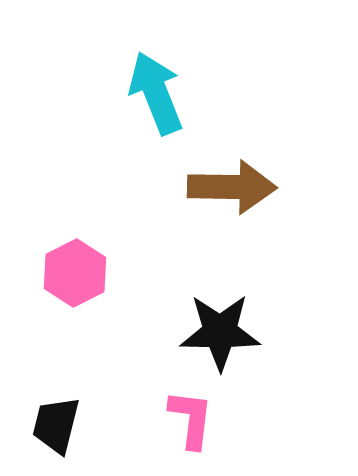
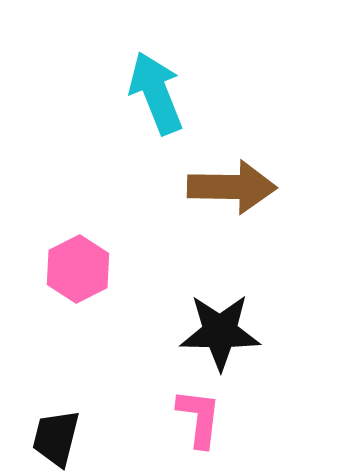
pink hexagon: moved 3 px right, 4 px up
pink L-shape: moved 8 px right, 1 px up
black trapezoid: moved 13 px down
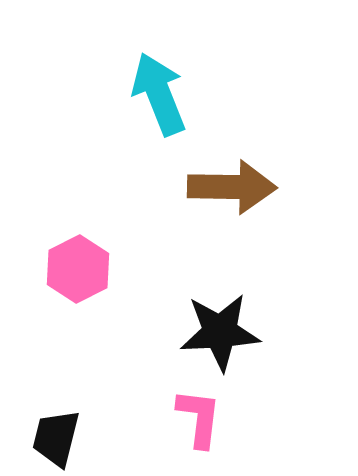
cyan arrow: moved 3 px right, 1 px down
black star: rotated 4 degrees counterclockwise
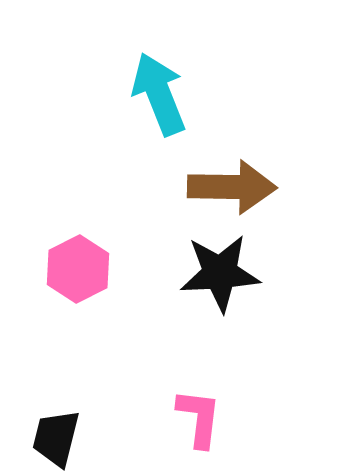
black star: moved 59 px up
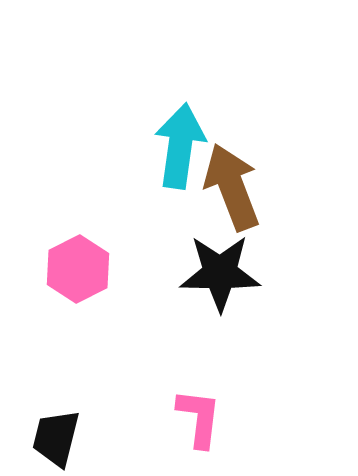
cyan arrow: moved 21 px right, 52 px down; rotated 30 degrees clockwise
brown arrow: rotated 112 degrees counterclockwise
black star: rotated 4 degrees clockwise
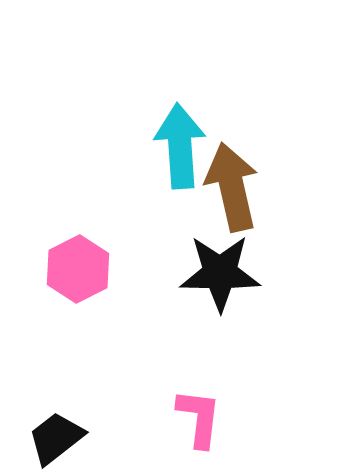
cyan arrow: rotated 12 degrees counterclockwise
brown arrow: rotated 8 degrees clockwise
black trapezoid: rotated 38 degrees clockwise
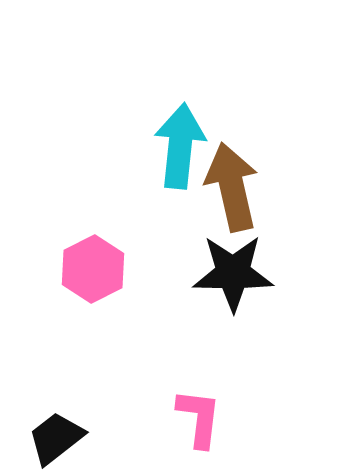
cyan arrow: rotated 10 degrees clockwise
pink hexagon: moved 15 px right
black star: moved 13 px right
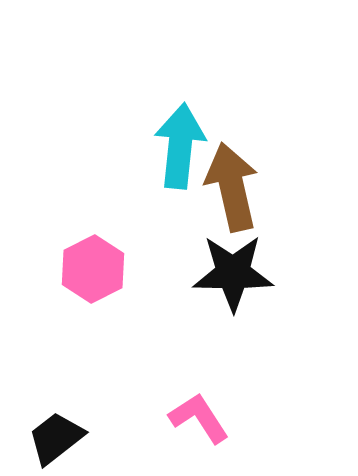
pink L-shape: rotated 40 degrees counterclockwise
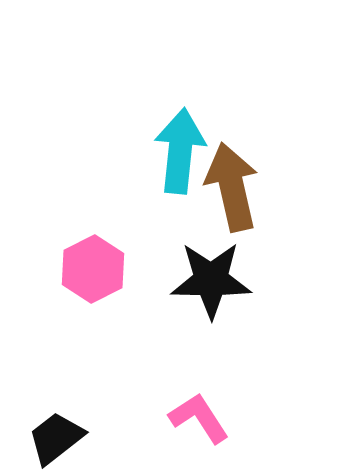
cyan arrow: moved 5 px down
black star: moved 22 px left, 7 px down
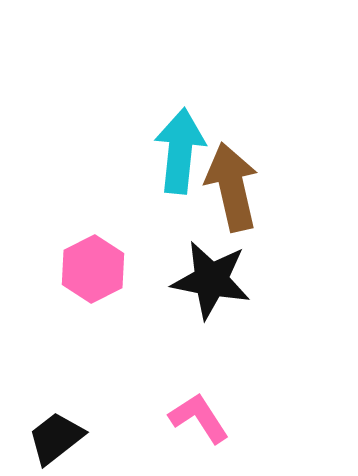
black star: rotated 10 degrees clockwise
